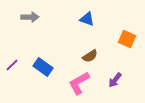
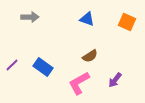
orange square: moved 17 px up
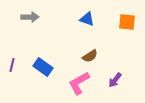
orange square: rotated 18 degrees counterclockwise
purple line: rotated 32 degrees counterclockwise
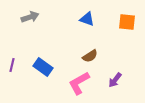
gray arrow: rotated 18 degrees counterclockwise
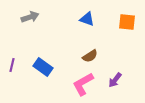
pink L-shape: moved 4 px right, 1 px down
